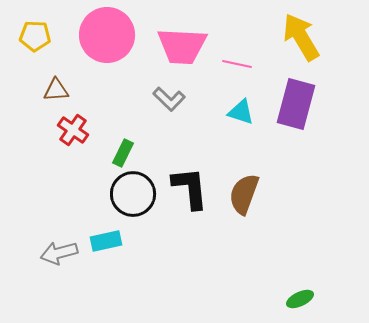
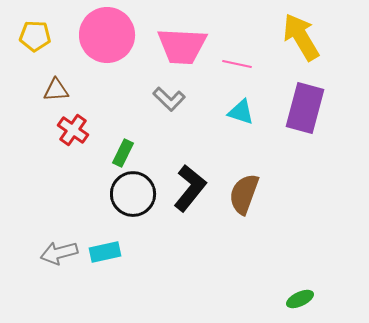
purple rectangle: moved 9 px right, 4 px down
black L-shape: rotated 45 degrees clockwise
cyan rectangle: moved 1 px left, 11 px down
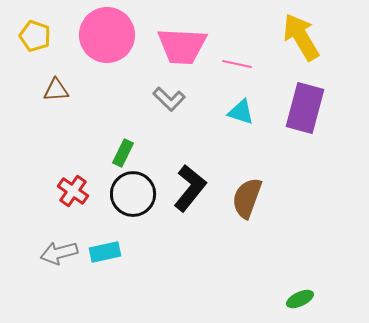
yellow pentagon: rotated 16 degrees clockwise
red cross: moved 61 px down
brown semicircle: moved 3 px right, 4 px down
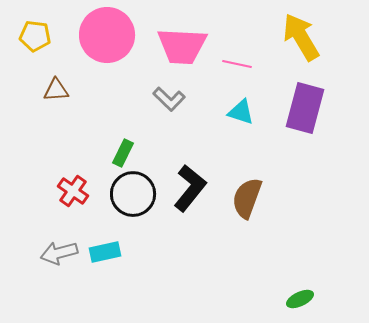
yellow pentagon: rotated 12 degrees counterclockwise
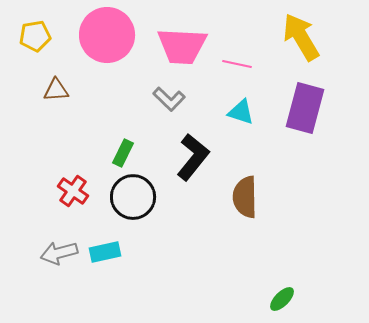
yellow pentagon: rotated 16 degrees counterclockwise
black L-shape: moved 3 px right, 31 px up
black circle: moved 3 px down
brown semicircle: moved 2 px left, 1 px up; rotated 21 degrees counterclockwise
green ellipse: moved 18 px left; rotated 20 degrees counterclockwise
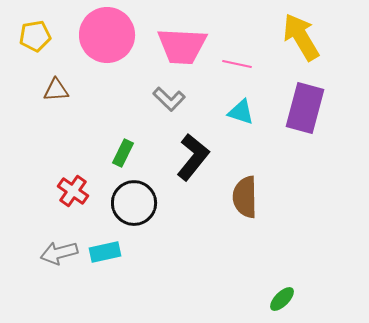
black circle: moved 1 px right, 6 px down
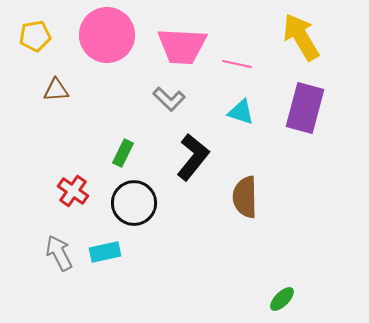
gray arrow: rotated 78 degrees clockwise
